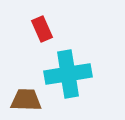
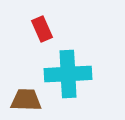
cyan cross: rotated 6 degrees clockwise
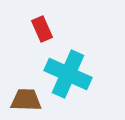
cyan cross: rotated 27 degrees clockwise
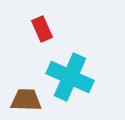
cyan cross: moved 2 px right, 3 px down
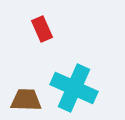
cyan cross: moved 4 px right, 11 px down
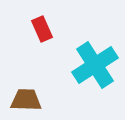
cyan cross: moved 21 px right, 23 px up; rotated 33 degrees clockwise
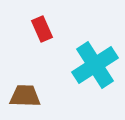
brown trapezoid: moved 1 px left, 4 px up
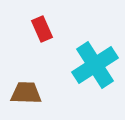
brown trapezoid: moved 1 px right, 3 px up
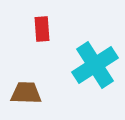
red rectangle: rotated 20 degrees clockwise
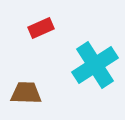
red rectangle: moved 1 px left, 1 px up; rotated 70 degrees clockwise
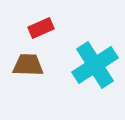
brown trapezoid: moved 2 px right, 28 px up
